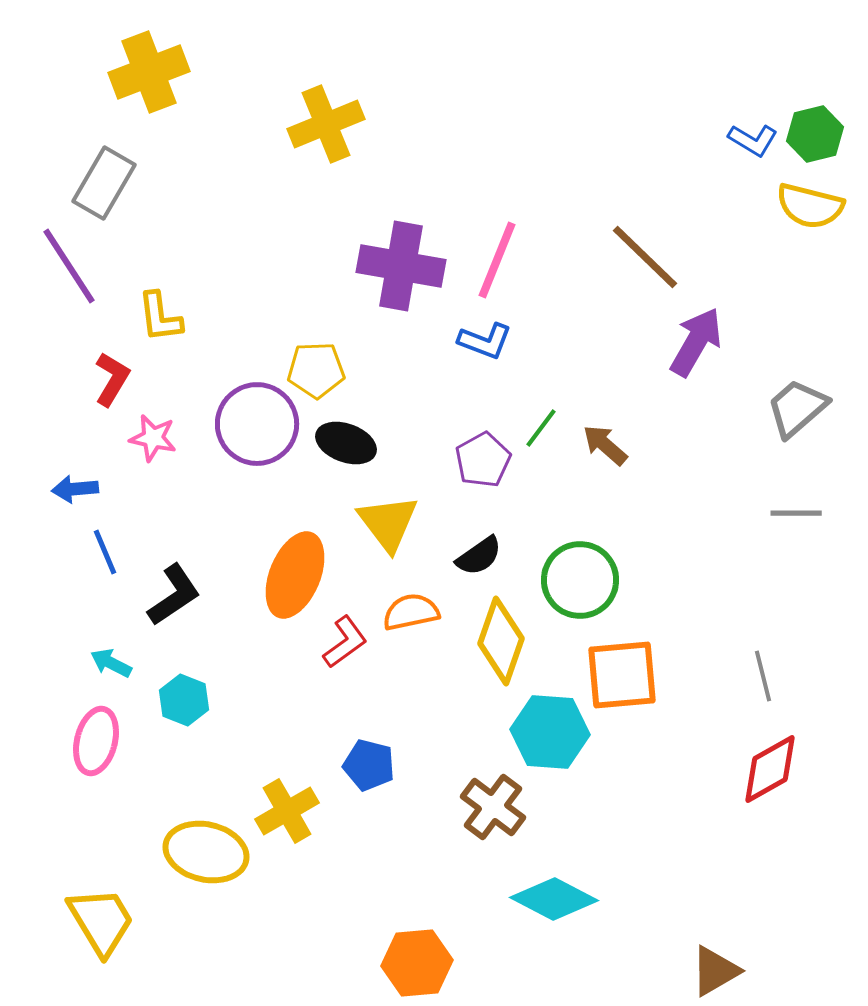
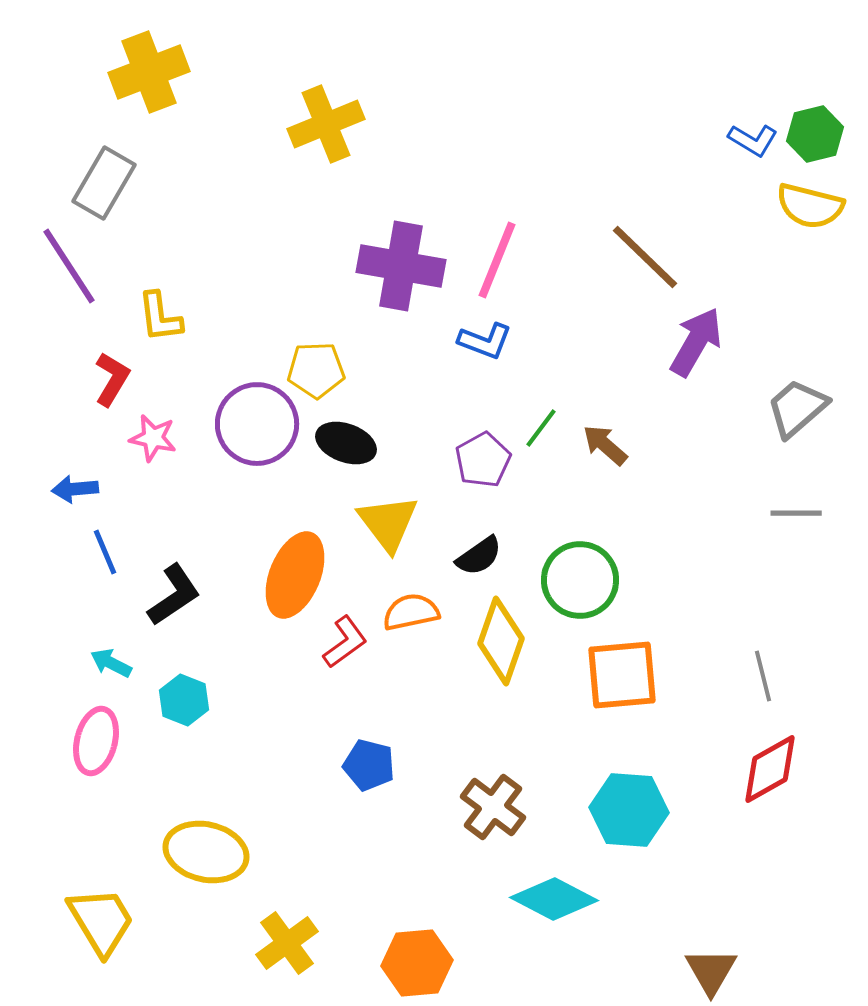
cyan hexagon at (550, 732): moved 79 px right, 78 px down
yellow cross at (287, 811): moved 132 px down; rotated 6 degrees counterclockwise
brown triangle at (715, 971): moved 4 px left; rotated 30 degrees counterclockwise
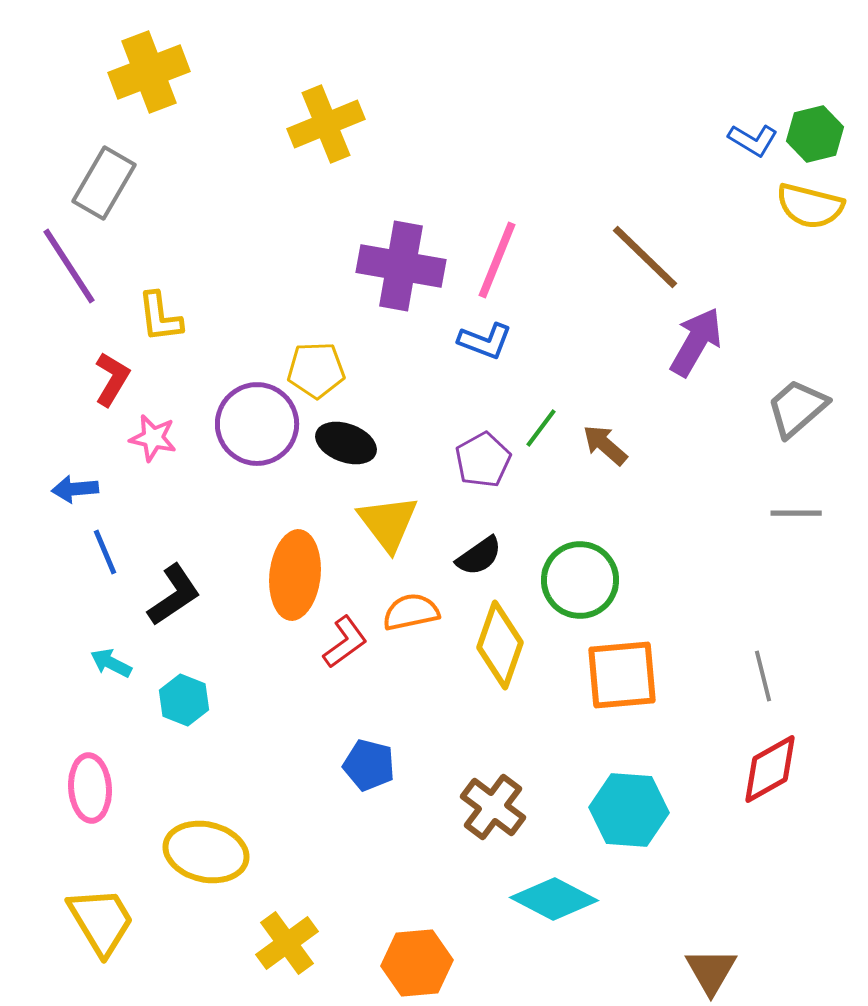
orange ellipse at (295, 575): rotated 16 degrees counterclockwise
yellow diamond at (501, 641): moved 1 px left, 4 px down
pink ellipse at (96, 741): moved 6 px left, 47 px down; rotated 18 degrees counterclockwise
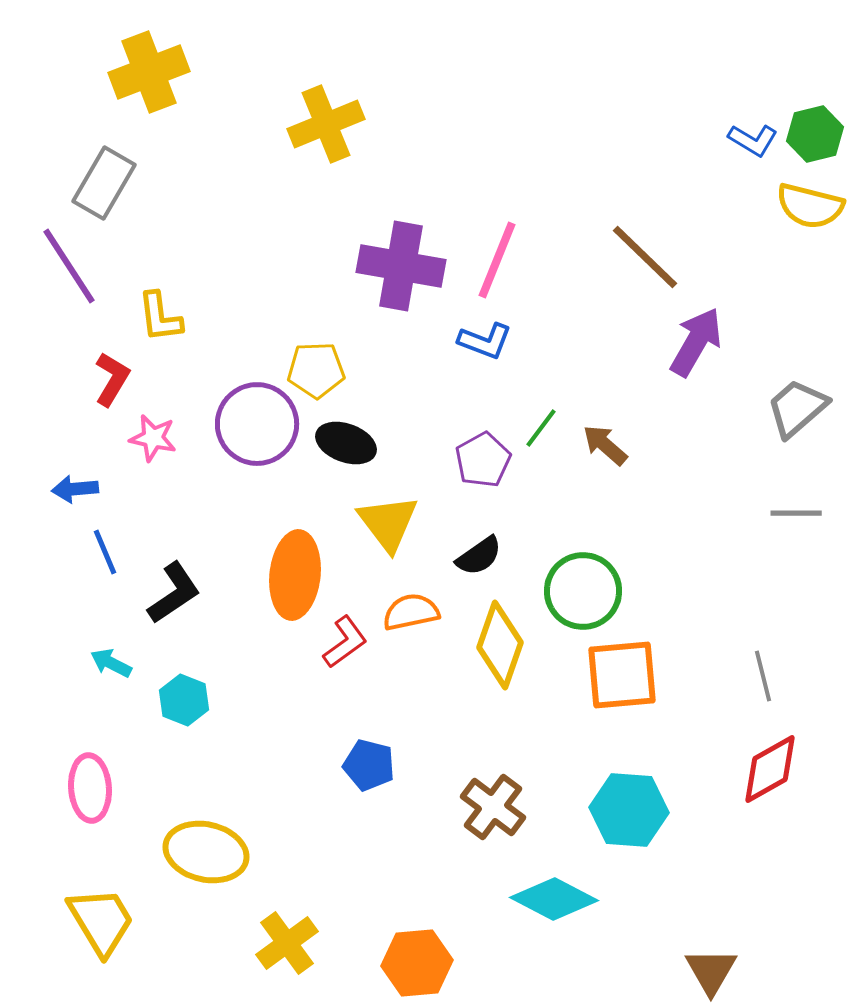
green circle at (580, 580): moved 3 px right, 11 px down
black L-shape at (174, 595): moved 2 px up
